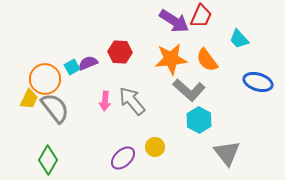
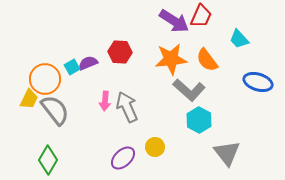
gray arrow: moved 5 px left, 6 px down; rotated 16 degrees clockwise
gray semicircle: moved 2 px down
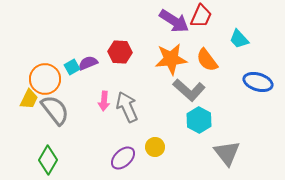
pink arrow: moved 1 px left
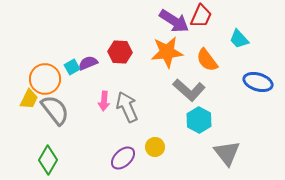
orange star: moved 4 px left, 7 px up
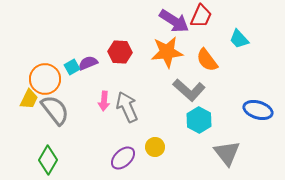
blue ellipse: moved 28 px down
